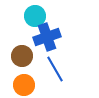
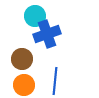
blue cross: moved 3 px up
brown circle: moved 3 px down
blue line: moved 12 px down; rotated 36 degrees clockwise
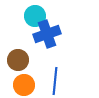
brown circle: moved 4 px left, 1 px down
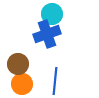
cyan circle: moved 17 px right, 2 px up
brown circle: moved 4 px down
orange circle: moved 2 px left, 1 px up
